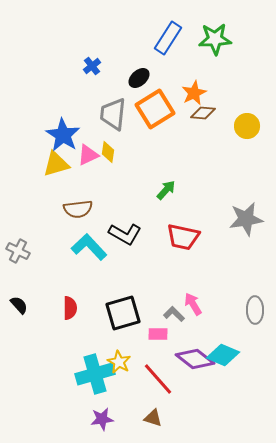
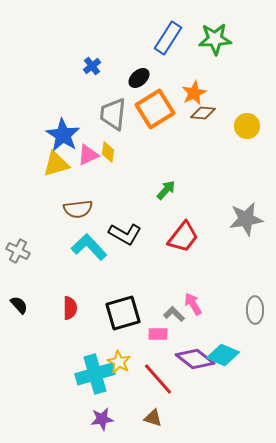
red trapezoid: rotated 64 degrees counterclockwise
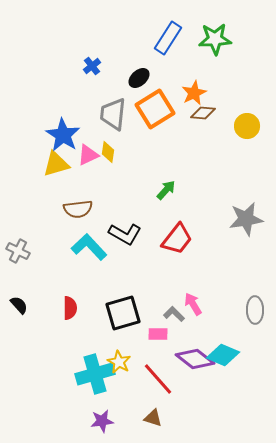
red trapezoid: moved 6 px left, 2 px down
purple star: moved 2 px down
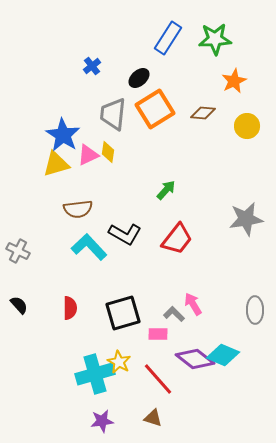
orange star: moved 40 px right, 12 px up
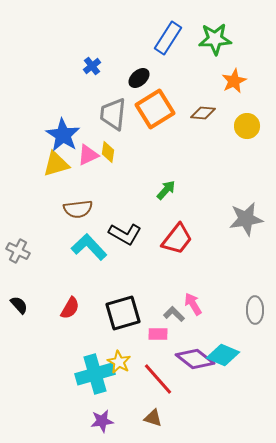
red semicircle: rotated 30 degrees clockwise
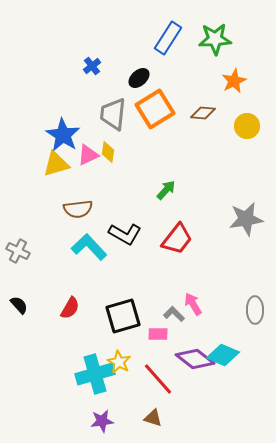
black square: moved 3 px down
